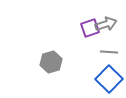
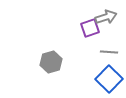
gray arrow: moved 7 px up
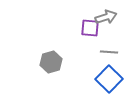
purple square: rotated 24 degrees clockwise
